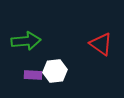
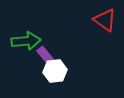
red triangle: moved 4 px right, 24 px up
purple rectangle: moved 12 px right, 20 px up; rotated 48 degrees clockwise
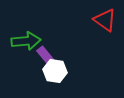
white hexagon: rotated 15 degrees clockwise
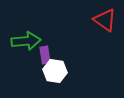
purple rectangle: rotated 30 degrees clockwise
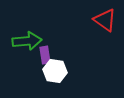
green arrow: moved 1 px right
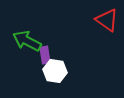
red triangle: moved 2 px right
green arrow: rotated 148 degrees counterclockwise
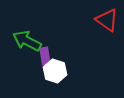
purple rectangle: moved 1 px down
white hexagon: rotated 10 degrees clockwise
